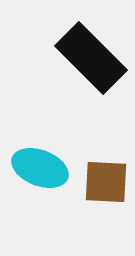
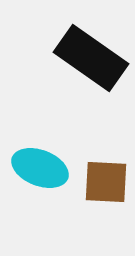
black rectangle: rotated 10 degrees counterclockwise
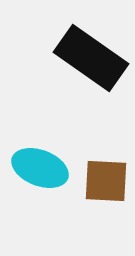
brown square: moved 1 px up
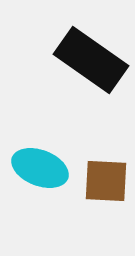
black rectangle: moved 2 px down
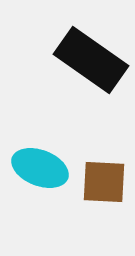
brown square: moved 2 px left, 1 px down
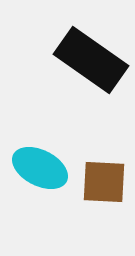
cyan ellipse: rotated 6 degrees clockwise
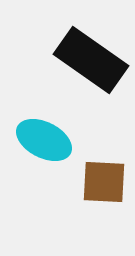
cyan ellipse: moved 4 px right, 28 px up
